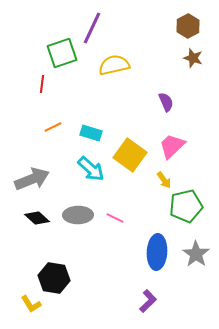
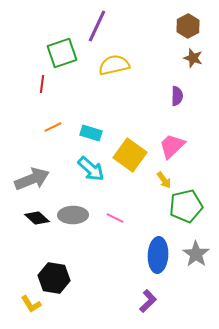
purple line: moved 5 px right, 2 px up
purple semicircle: moved 11 px right, 6 px up; rotated 24 degrees clockwise
gray ellipse: moved 5 px left
blue ellipse: moved 1 px right, 3 px down
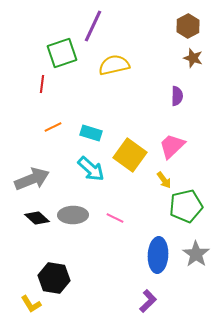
purple line: moved 4 px left
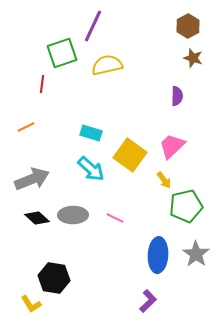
yellow semicircle: moved 7 px left
orange line: moved 27 px left
